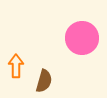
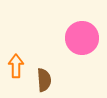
brown semicircle: moved 1 px up; rotated 20 degrees counterclockwise
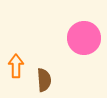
pink circle: moved 2 px right
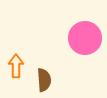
pink circle: moved 1 px right
